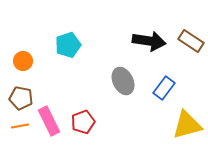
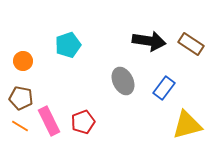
brown rectangle: moved 3 px down
orange line: rotated 42 degrees clockwise
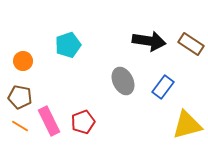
blue rectangle: moved 1 px left, 1 px up
brown pentagon: moved 1 px left, 1 px up
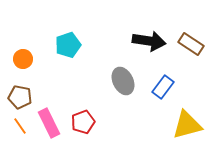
orange circle: moved 2 px up
pink rectangle: moved 2 px down
orange line: rotated 24 degrees clockwise
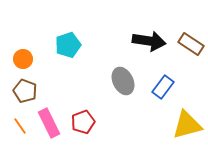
brown pentagon: moved 5 px right, 6 px up; rotated 10 degrees clockwise
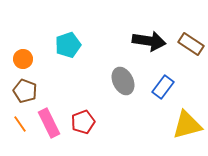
orange line: moved 2 px up
